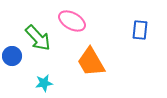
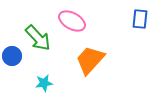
blue rectangle: moved 11 px up
orange trapezoid: moved 1 px left, 2 px up; rotated 72 degrees clockwise
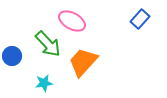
blue rectangle: rotated 36 degrees clockwise
green arrow: moved 10 px right, 6 px down
orange trapezoid: moved 7 px left, 2 px down
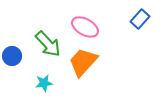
pink ellipse: moved 13 px right, 6 px down
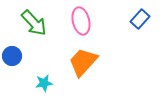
pink ellipse: moved 4 px left, 6 px up; rotated 48 degrees clockwise
green arrow: moved 14 px left, 21 px up
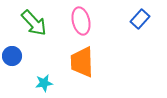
orange trapezoid: moved 1 px left; rotated 44 degrees counterclockwise
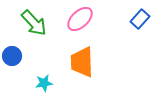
pink ellipse: moved 1 px left, 2 px up; rotated 60 degrees clockwise
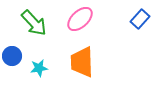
cyan star: moved 5 px left, 15 px up
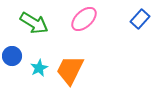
pink ellipse: moved 4 px right
green arrow: rotated 16 degrees counterclockwise
orange trapezoid: moved 12 px left, 8 px down; rotated 28 degrees clockwise
cyan star: rotated 18 degrees counterclockwise
